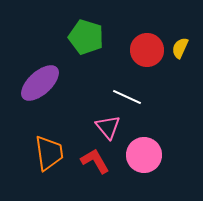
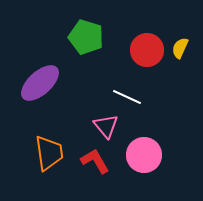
pink triangle: moved 2 px left, 1 px up
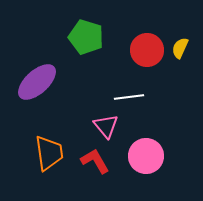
purple ellipse: moved 3 px left, 1 px up
white line: moved 2 px right; rotated 32 degrees counterclockwise
pink circle: moved 2 px right, 1 px down
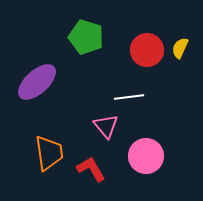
red L-shape: moved 4 px left, 8 px down
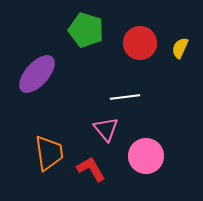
green pentagon: moved 7 px up
red circle: moved 7 px left, 7 px up
purple ellipse: moved 8 px up; rotated 6 degrees counterclockwise
white line: moved 4 px left
pink triangle: moved 3 px down
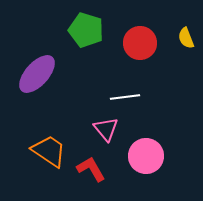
yellow semicircle: moved 6 px right, 10 px up; rotated 45 degrees counterclockwise
orange trapezoid: moved 2 px up; rotated 48 degrees counterclockwise
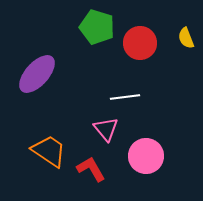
green pentagon: moved 11 px right, 3 px up
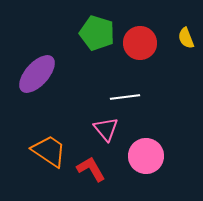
green pentagon: moved 6 px down
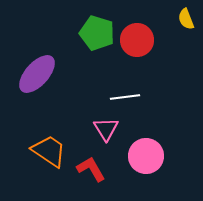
yellow semicircle: moved 19 px up
red circle: moved 3 px left, 3 px up
pink triangle: rotated 8 degrees clockwise
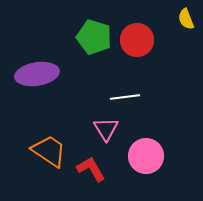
green pentagon: moved 3 px left, 4 px down
purple ellipse: rotated 39 degrees clockwise
